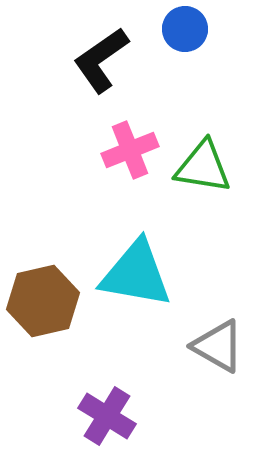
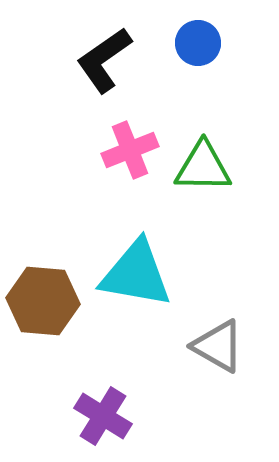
blue circle: moved 13 px right, 14 px down
black L-shape: moved 3 px right
green triangle: rotated 8 degrees counterclockwise
brown hexagon: rotated 18 degrees clockwise
purple cross: moved 4 px left
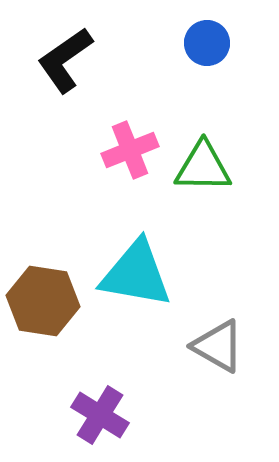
blue circle: moved 9 px right
black L-shape: moved 39 px left
brown hexagon: rotated 4 degrees clockwise
purple cross: moved 3 px left, 1 px up
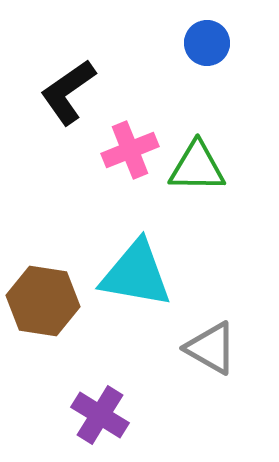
black L-shape: moved 3 px right, 32 px down
green triangle: moved 6 px left
gray triangle: moved 7 px left, 2 px down
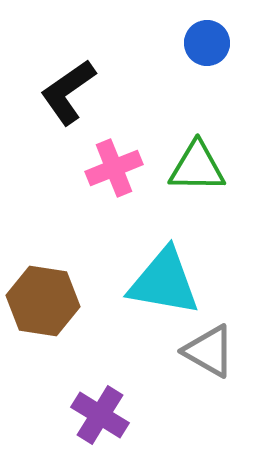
pink cross: moved 16 px left, 18 px down
cyan triangle: moved 28 px right, 8 px down
gray triangle: moved 2 px left, 3 px down
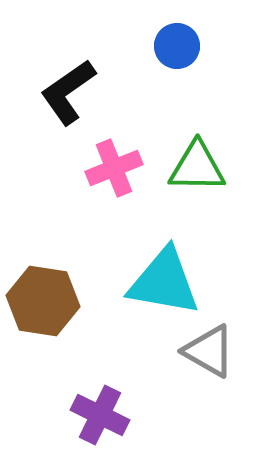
blue circle: moved 30 px left, 3 px down
purple cross: rotated 6 degrees counterclockwise
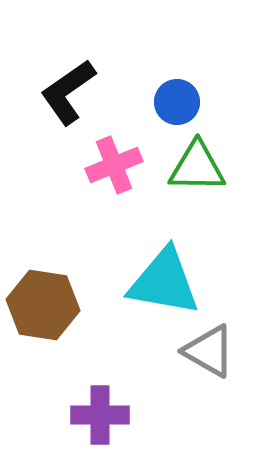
blue circle: moved 56 px down
pink cross: moved 3 px up
brown hexagon: moved 4 px down
purple cross: rotated 26 degrees counterclockwise
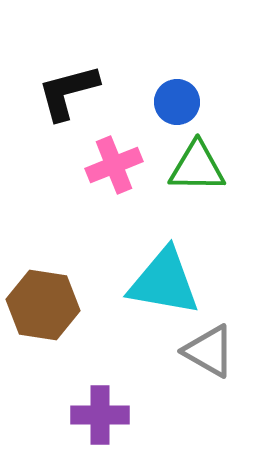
black L-shape: rotated 20 degrees clockwise
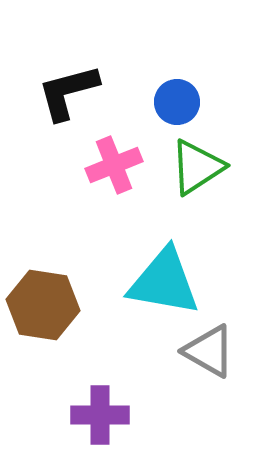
green triangle: rotated 34 degrees counterclockwise
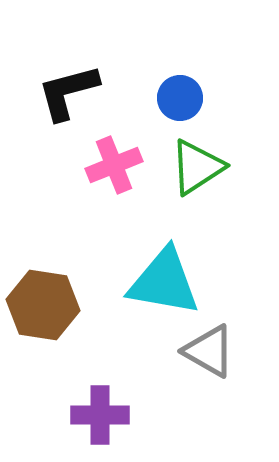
blue circle: moved 3 px right, 4 px up
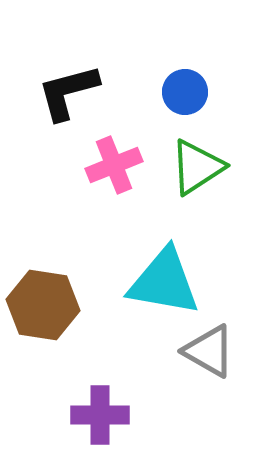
blue circle: moved 5 px right, 6 px up
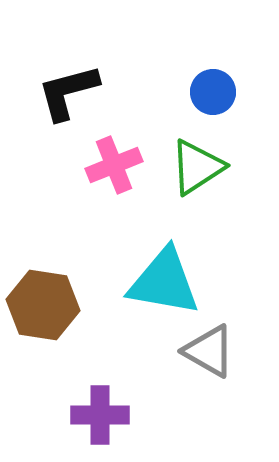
blue circle: moved 28 px right
